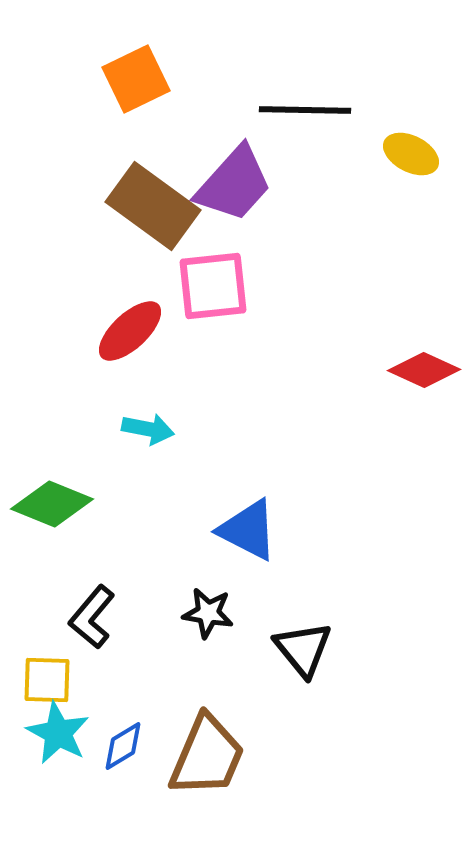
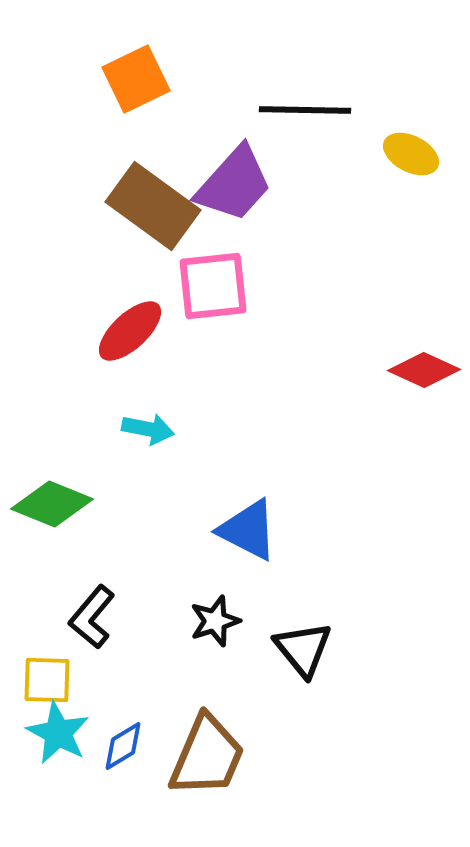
black star: moved 7 px right, 8 px down; rotated 27 degrees counterclockwise
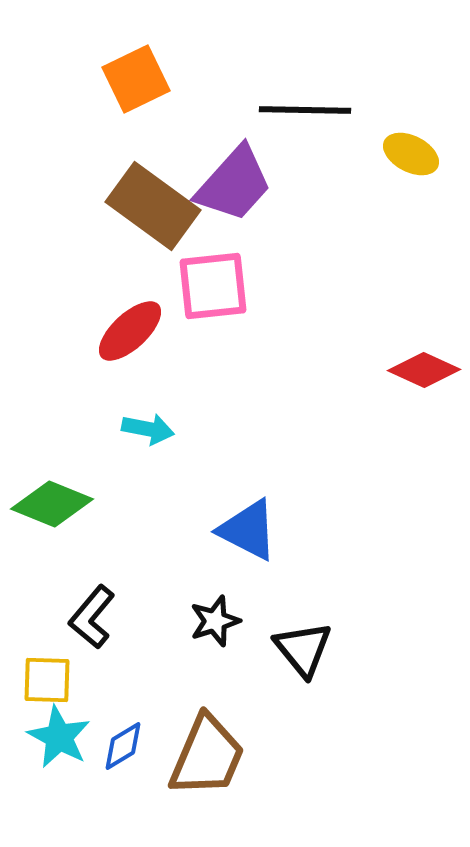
cyan star: moved 1 px right, 4 px down
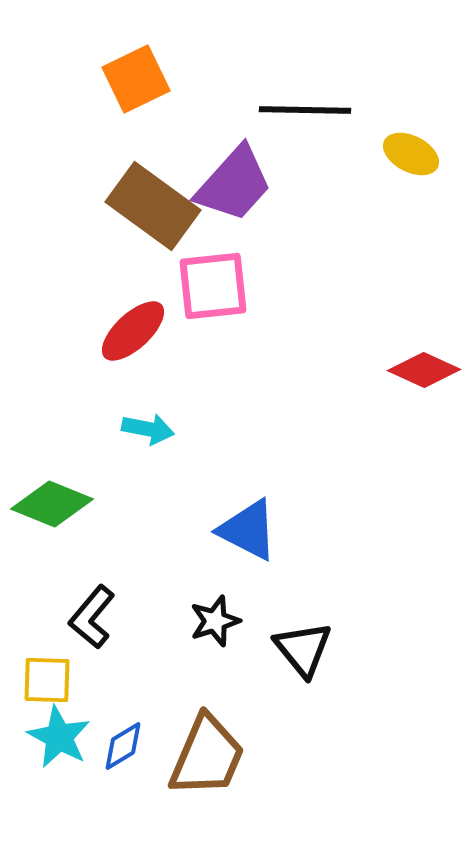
red ellipse: moved 3 px right
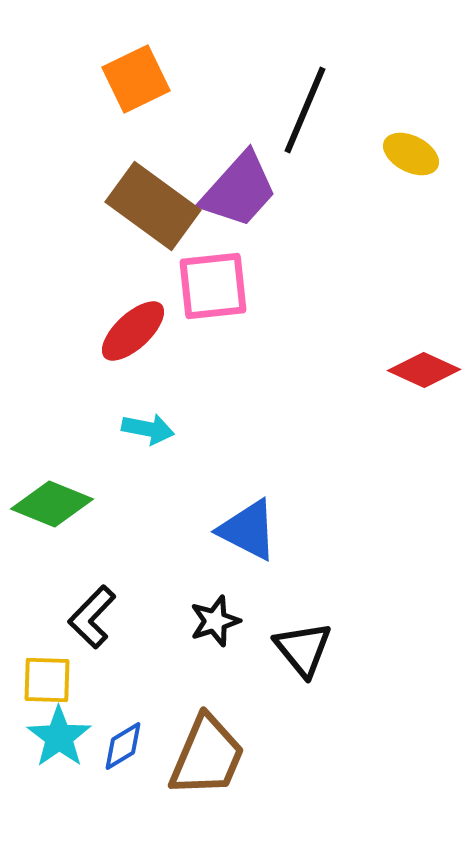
black line: rotated 68 degrees counterclockwise
purple trapezoid: moved 5 px right, 6 px down
black L-shape: rotated 4 degrees clockwise
cyan star: rotated 8 degrees clockwise
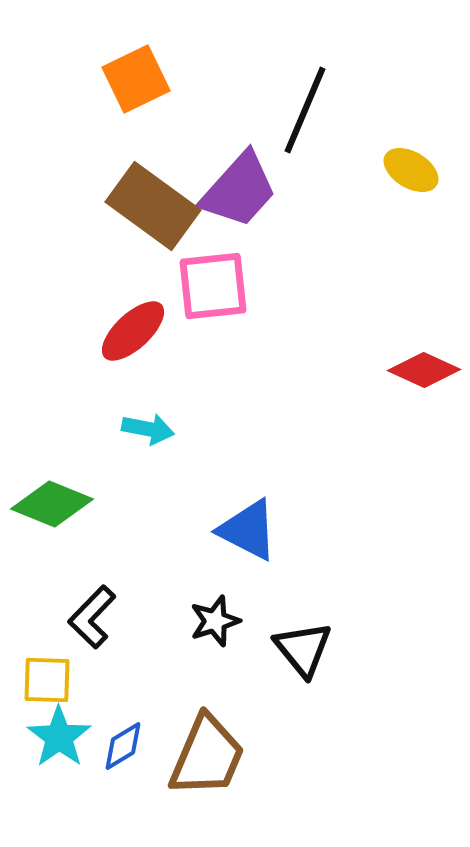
yellow ellipse: moved 16 px down; rotated 4 degrees clockwise
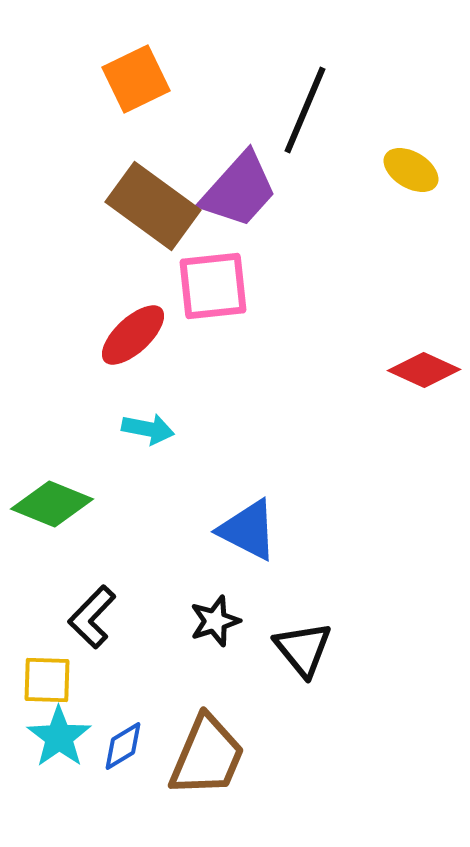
red ellipse: moved 4 px down
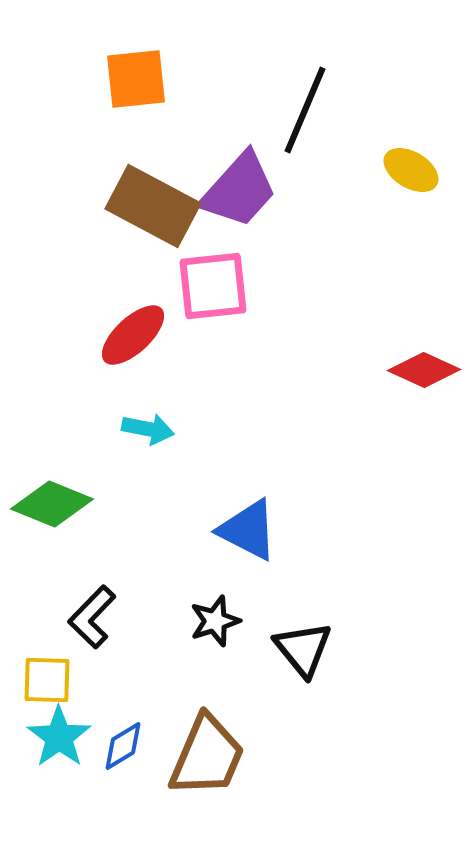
orange square: rotated 20 degrees clockwise
brown rectangle: rotated 8 degrees counterclockwise
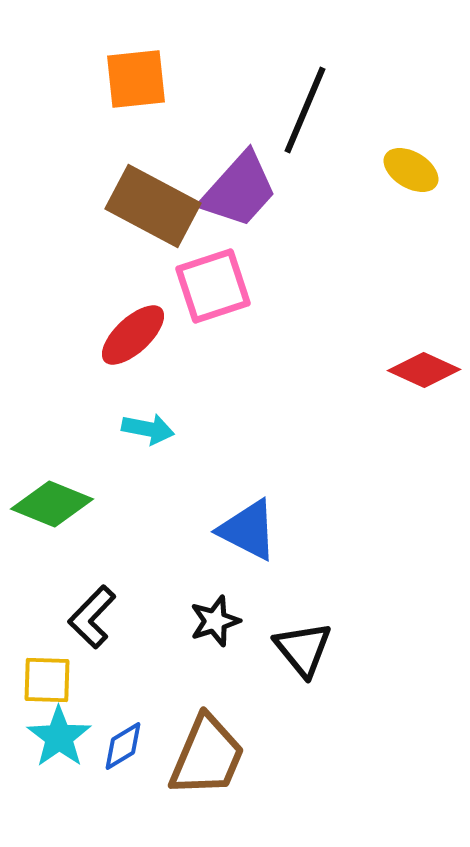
pink square: rotated 12 degrees counterclockwise
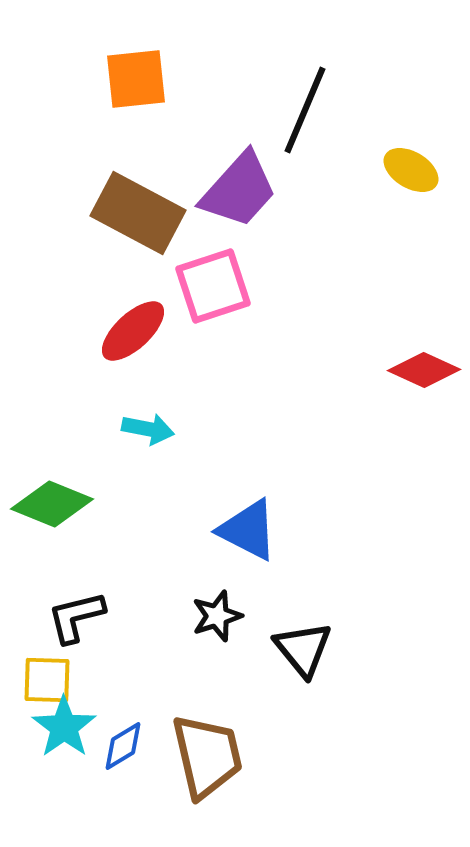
brown rectangle: moved 15 px left, 7 px down
red ellipse: moved 4 px up
black L-shape: moved 16 px left; rotated 32 degrees clockwise
black star: moved 2 px right, 5 px up
cyan star: moved 5 px right, 10 px up
brown trapezoid: rotated 36 degrees counterclockwise
